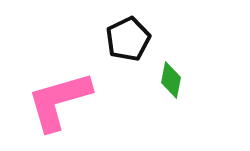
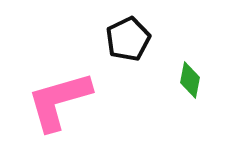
green diamond: moved 19 px right
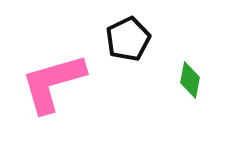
pink L-shape: moved 6 px left, 18 px up
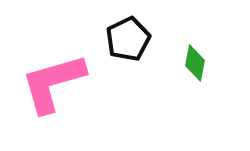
green diamond: moved 5 px right, 17 px up
